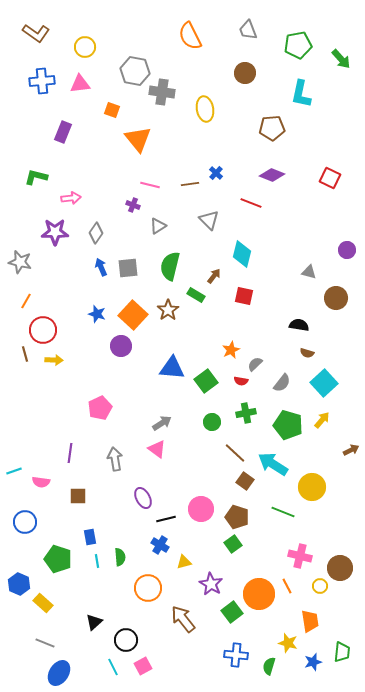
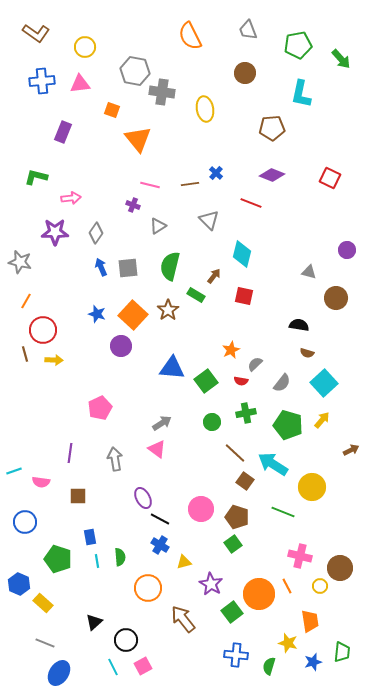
black line at (166, 519): moved 6 px left; rotated 42 degrees clockwise
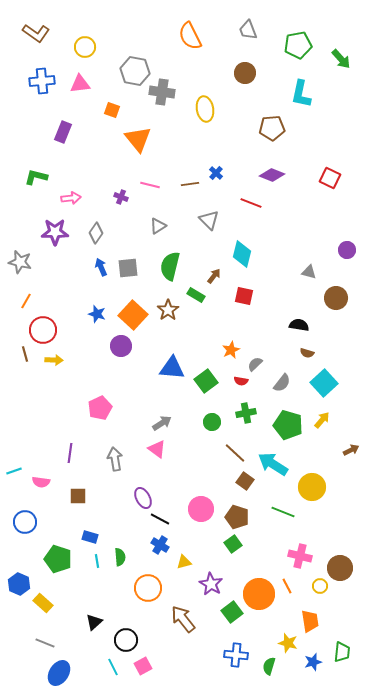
purple cross at (133, 205): moved 12 px left, 8 px up
blue rectangle at (90, 537): rotated 63 degrees counterclockwise
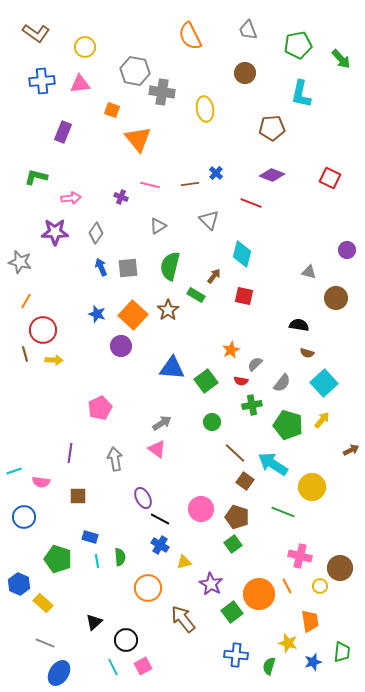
green cross at (246, 413): moved 6 px right, 8 px up
blue circle at (25, 522): moved 1 px left, 5 px up
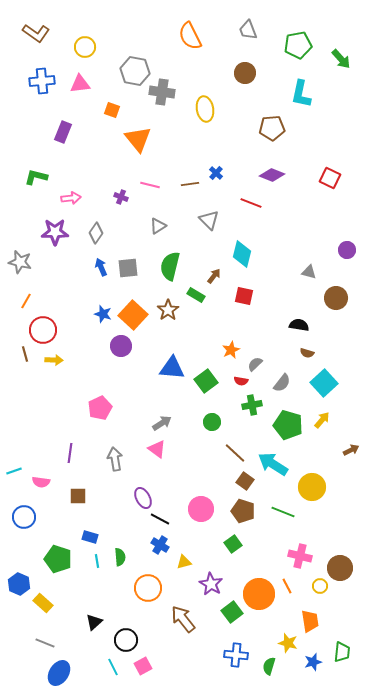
blue star at (97, 314): moved 6 px right
brown pentagon at (237, 517): moved 6 px right, 6 px up
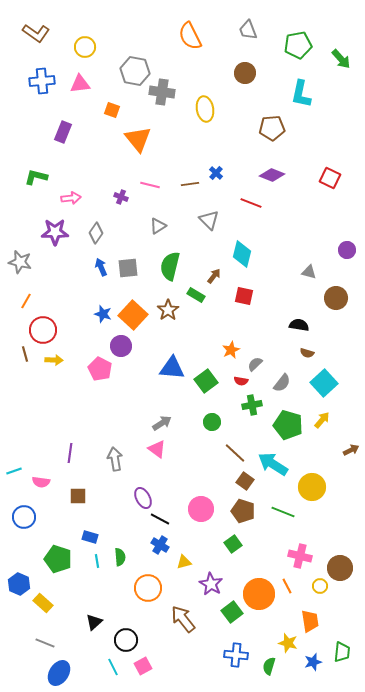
pink pentagon at (100, 408): moved 39 px up; rotated 20 degrees counterclockwise
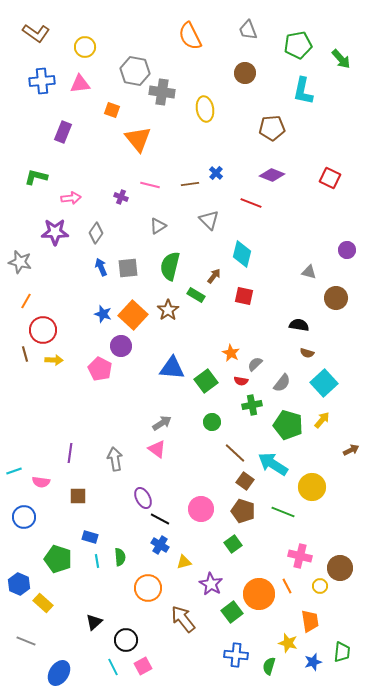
cyan L-shape at (301, 94): moved 2 px right, 3 px up
orange star at (231, 350): moved 3 px down; rotated 18 degrees counterclockwise
gray line at (45, 643): moved 19 px left, 2 px up
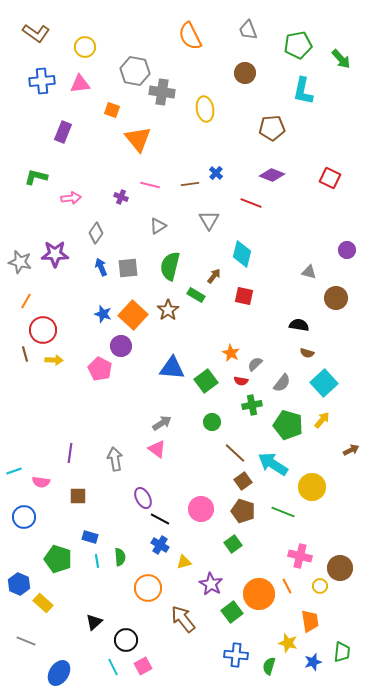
gray triangle at (209, 220): rotated 15 degrees clockwise
purple star at (55, 232): moved 22 px down
brown square at (245, 481): moved 2 px left; rotated 18 degrees clockwise
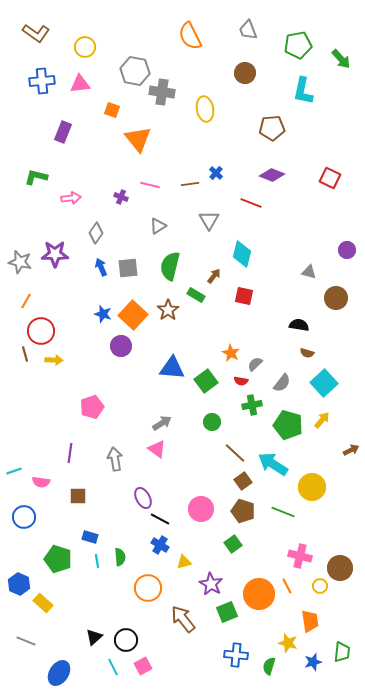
red circle at (43, 330): moved 2 px left, 1 px down
pink pentagon at (100, 369): moved 8 px left, 38 px down; rotated 25 degrees clockwise
green square at (232, 612): moved 5 px left; rotated 15 degrees clockwise
black triangle at (94, 622): moved 15 px down
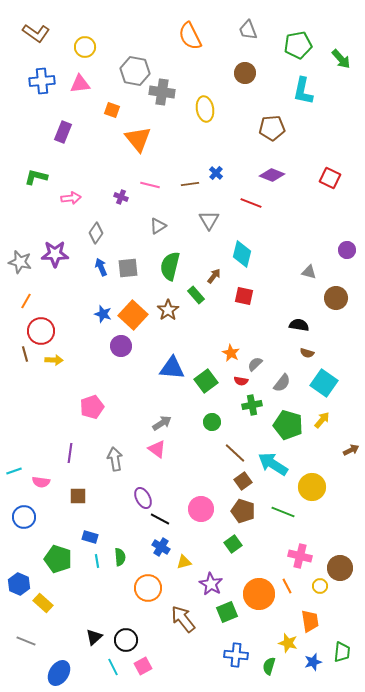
green rectangle at (196, 295): rotated 18 degrees clockwise
cyan square at (324, 383): rotated 12 degrees counterclockwise
blue cross at (160, 545): moved 1 px right, 2 px down
